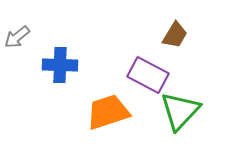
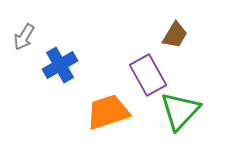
gray arrow: moved 7 px right; rotated 20 degrees counterclockwise
blue cross: rotated 32 degrees counterclockwise
purple rectangle: rotated 33 degrees clockwise
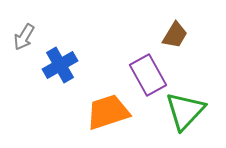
green triangle: moved 5 px right
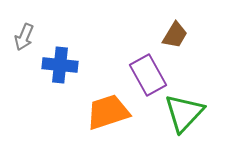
gray arrow: rotated 8 degrees counterclockwise
blue cross: rotated 36 degrees clockwise
green triangle: moved 1 px left, 2 px down
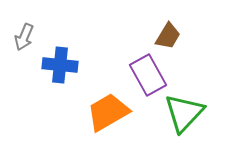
brown trapezoid: moved 7 px left, 1 px down
orange trapezoid: rotated 12 degrees counterclockwise
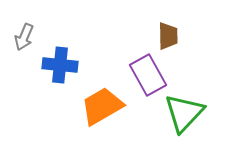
brown trapezoid: rotated 32 degrees counterclockwise
orange trapezoid: moved 6 px left, 6 px up
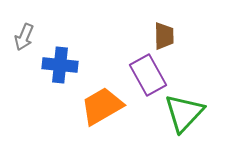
brown trapezoid: moved 4 px left
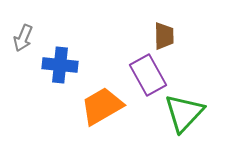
gray arrow: moved 1 px left, 1 px down
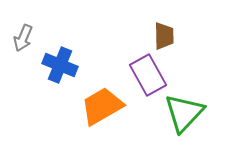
blue cross: rotated 16 degrees clockwise
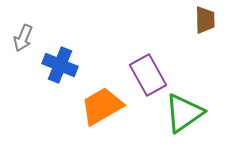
brown trapezoid: moved 41 px right, 16 px up
green triangle: rotated 12 degrees clockwise
